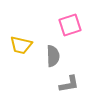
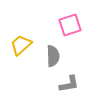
yellow trapezoid: rotated 125 degrees clockwise
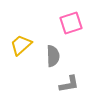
pink square: moved 1 px right, 2 px up
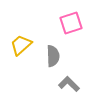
gray L-shape: rotated 125 degrees counterclockwise
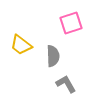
yellow trapezoid: rotated 100 degrees counterclockwise
gray L-shape: moved 3 px left; rotated 15 degrees clockwise
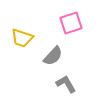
yellow trapezoid: moved 1 px right, 7 px up; rotated 20 degrees counterclockwise
gray semicircle: rotated 45 degrees clockwise
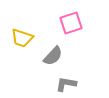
gray L-shape: rotated 50 degrees counterclockwise
